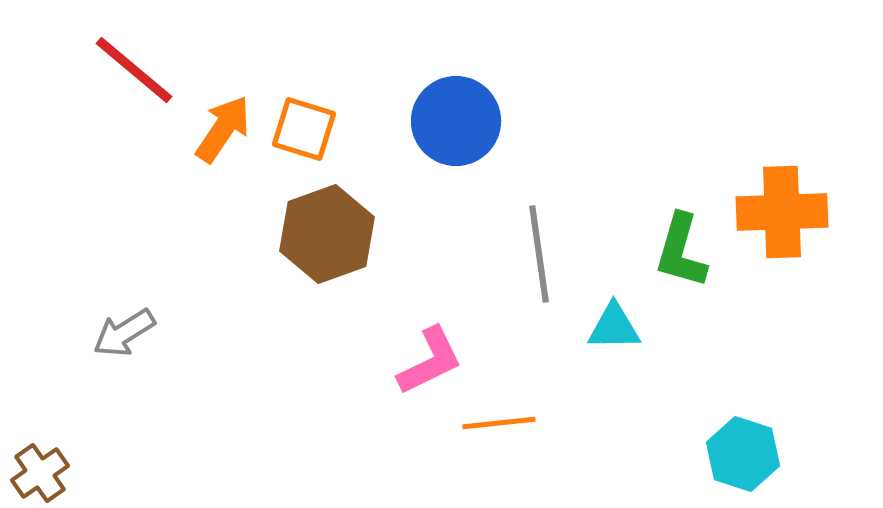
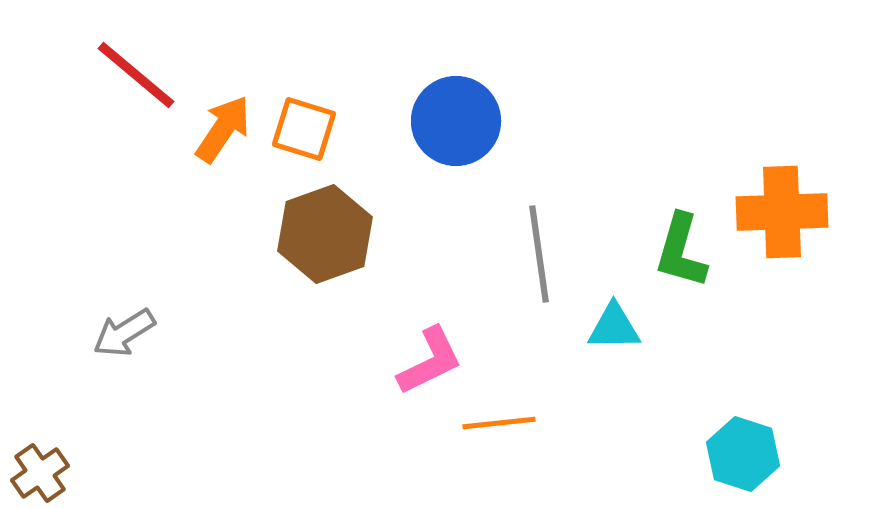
red line: moved 2 px right, 5 px down
brown hexagon: moved 2 px left
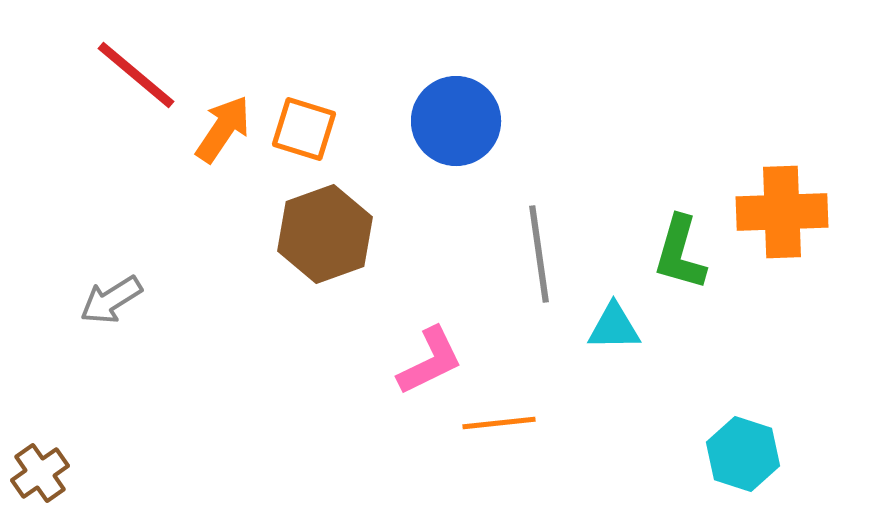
green L-shape: moved 1 px left, 2 px down
gray arrow: moved 13 px left, 33 px up
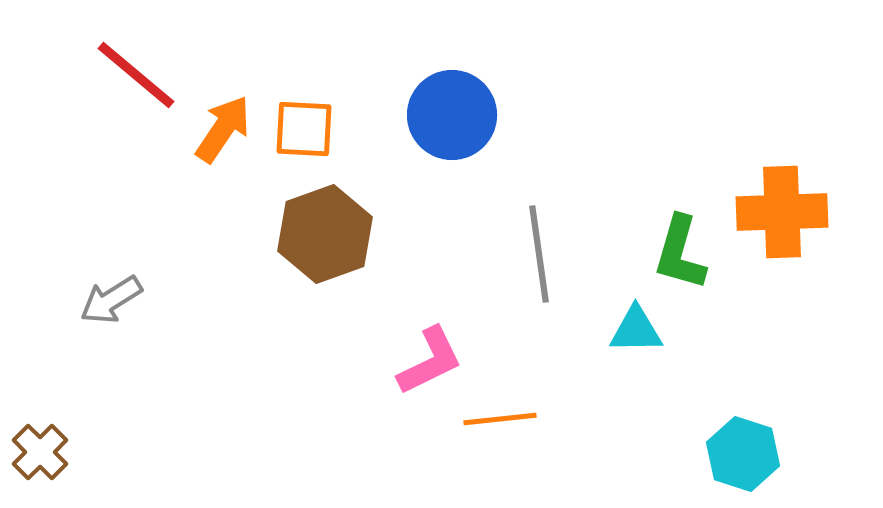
blue circle: moved 4 px left, 6 px up
orange square: rotated 14 degrees counterclockwise
cyan triangle: moved 22 px right, 3 px down
orange line: moved 1 px right, 4 px up
brown cross: moved 21 px up; rotated 10 degrees counterclockwise
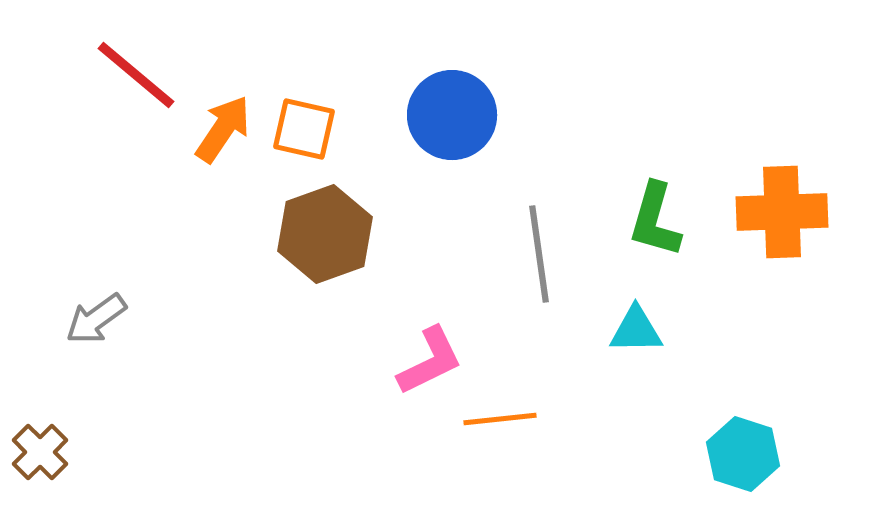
orange square: rotated 10 degrees clockwise
green L-shape: moved 25 px left, 33 px up
gray arrow: moved 15 px left, 19 px down; rotated 4 degrees counterclockwise
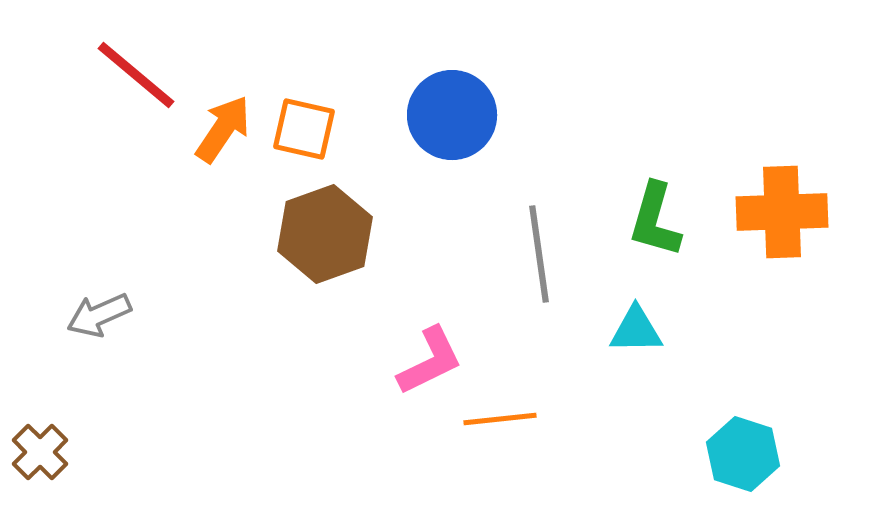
gray arrow: moved 3 px right, 4 px up; rotated 12 degrees clockwise
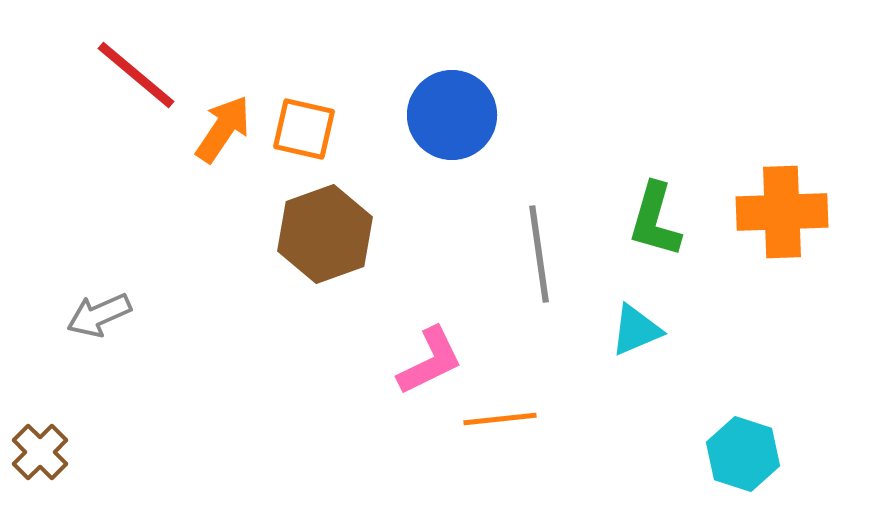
cyan triangle: rotated 22 degrees counterclockwise
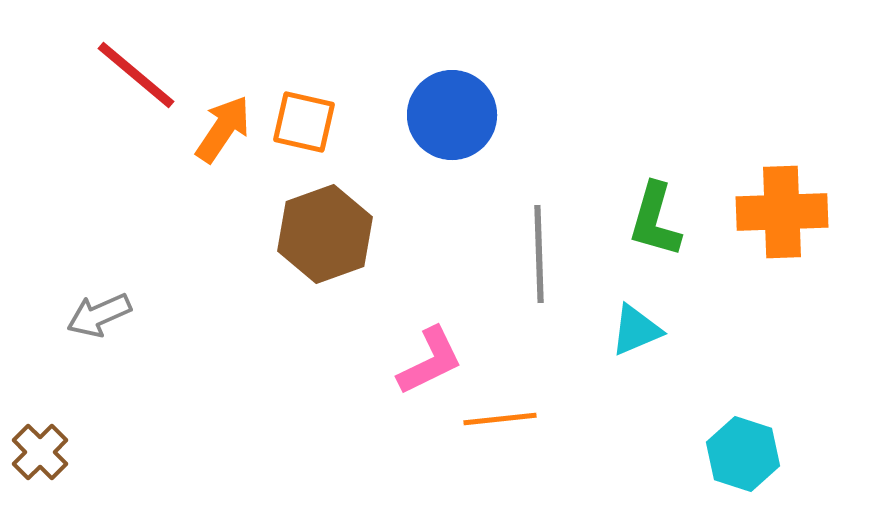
orange square: moved 7 px up
gray line: rotated 6 degrees clockwise
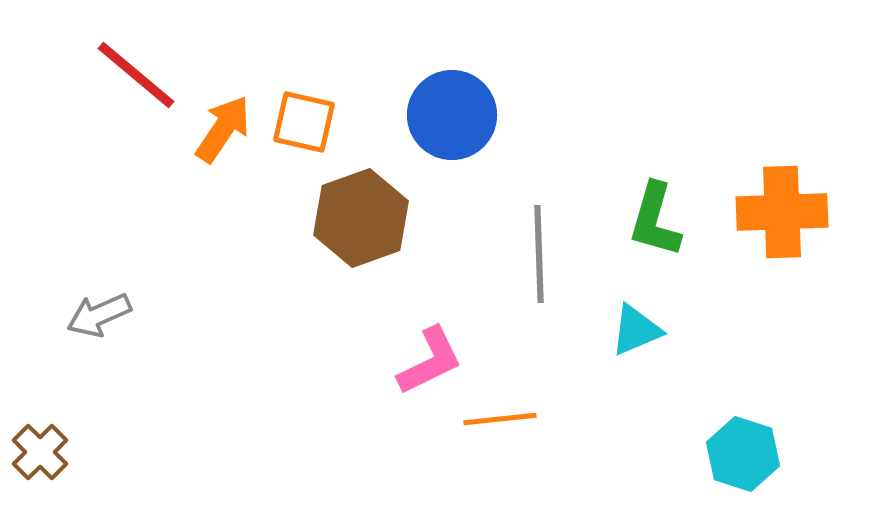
brown hexagon: moved 36 px right, 16 px up
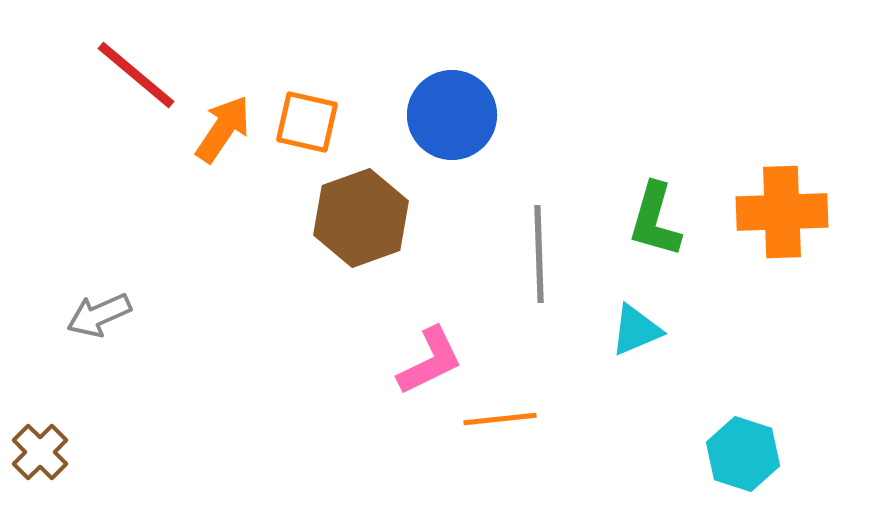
orange square: moved 3 px right
